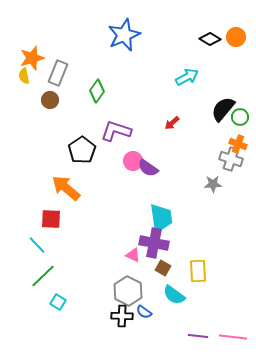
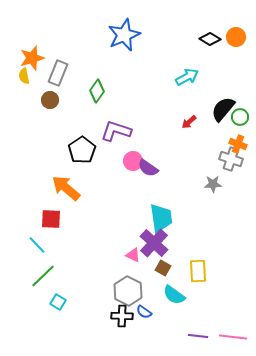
red arrow: moved 17 px right, 1 px up
purple cross: rotated 32 degrees clockwise
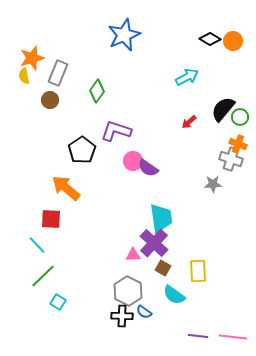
orange circle: moved 3 px left, 4 px down
pink triangle: rotated 28 degrees counterclockwise
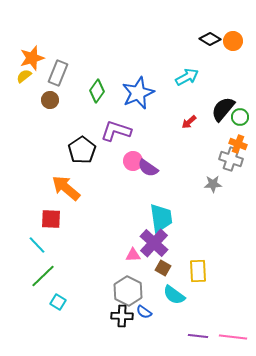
blue star: moved 14 px right, 58 px down
yellow semicircle: rotated 63 degrees clockwise
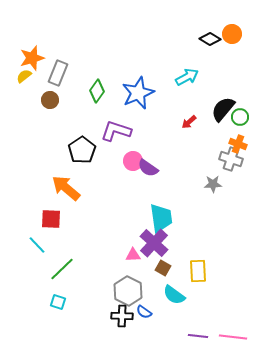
orange circle: moved 1 px left, 7 px up
green line: moved 19 px right, 7 px up
cyan square: rotated 14 degrees counterclockwise
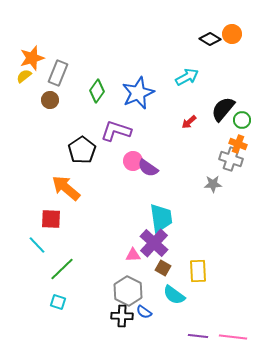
green circle: moved 2 px right, 3 px down
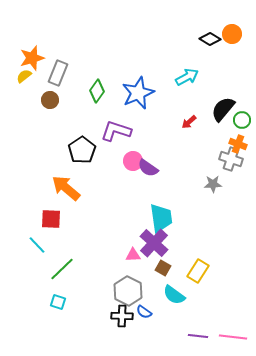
yellow rectangle: rotated 35 degrees clockwise
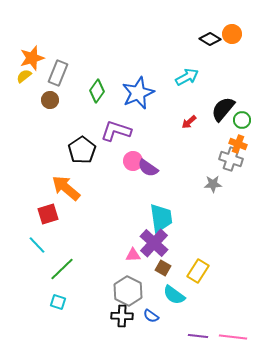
red square: moved 3 px left, 5 px up; rotated 20 degrees counterclockwise
blue semicircle: moved 7 px right, 4 px down
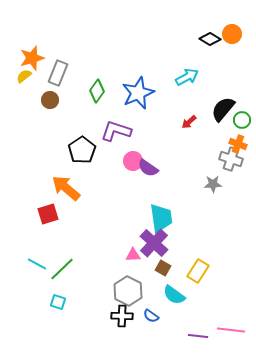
cyan line: moved 19 px down; rotated 18 degrees counterclockwise
pink line: moved 2 px left, 7 px up
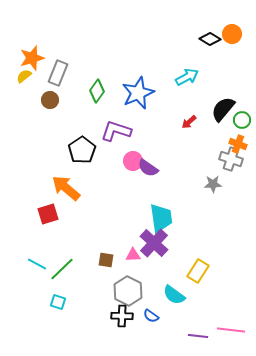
brown square: moved 57 px left, 8 px up; rotated 21 degrees counterclockwise
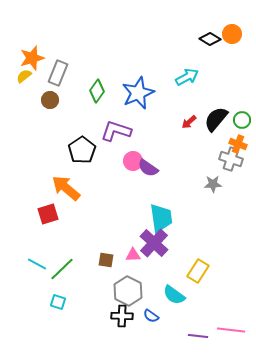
black semicircle: moved 7 px left, 10 px down
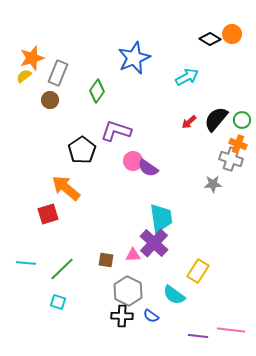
blue star: moved 4 px left, 35 px up
cyan line: moved 11 px left, 1 px up; rotated 24 degrees counterclockwise
